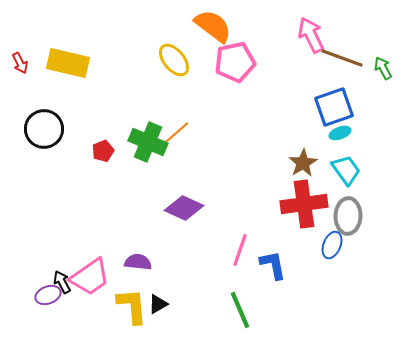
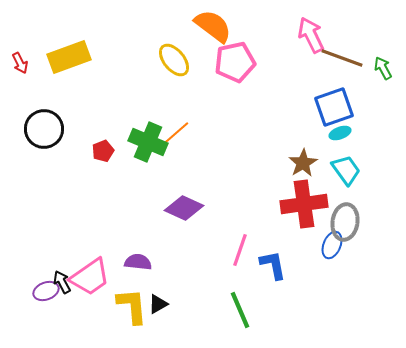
yellow rectangle: moved 1 px right, 6 px up; rotated 33 degrees counterclockwise
gray ellipse: moved 3 px left, 6 px down; rotated 6 degrees clockwise
purple ellipse: moved 2 px left, 4 px up
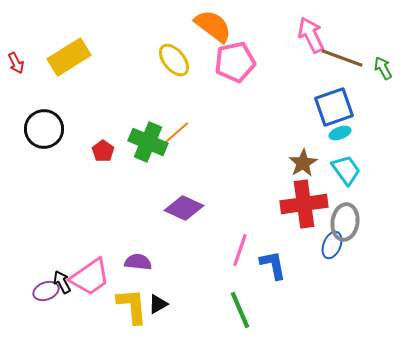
yellow rectangle: rotated 12 degrees counterclockwise
red arrow: moved 4 px left
red pentagon: rotated 15 degrees counterclockwise
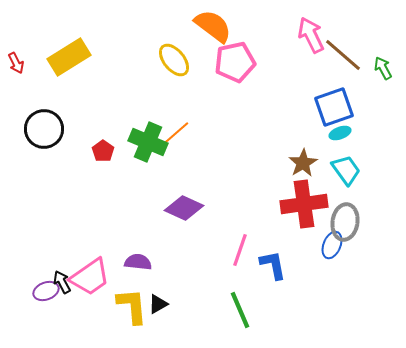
brown line: moved 1 px right, 3 px up; rotated 21 degrees clockwise
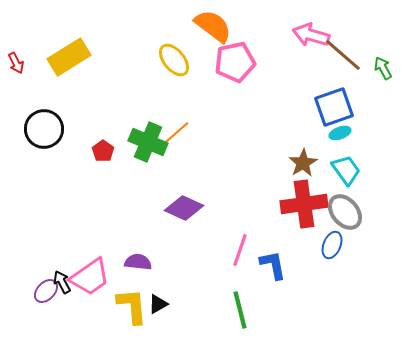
pink arrow: rotated 48 degrees counterclockwise
gray ellipse: moved 10 px up; rotated 48 degrees counterclockwise
purple ellipse: rotated 25 degrees counterclockwise
green line: rotated 9 degrees clockwise
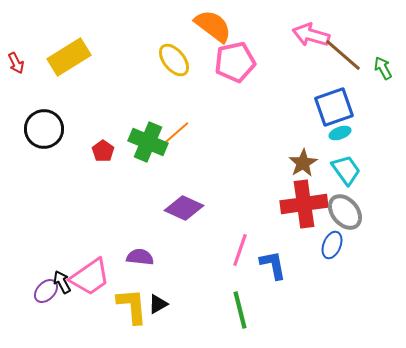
purple semicircle: moved 2 px right, 5 px up
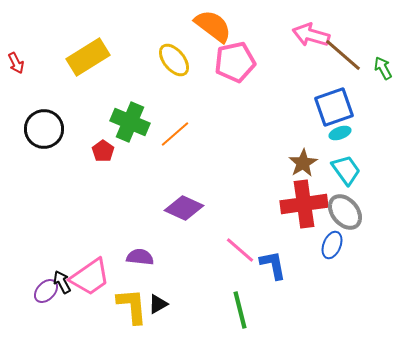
yellow rectangle: moved 19 px right
green cross: moved 18 px left, 20 px up
pink line: rotated 68 degrees counterclockwise
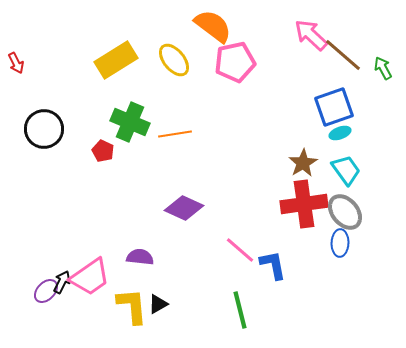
pink arrow: rotated 27 degrees clockwise
yellow rectangle: moved 28 px right, 3 px down
orange line: rotated 32 degrees clockwise
red pentagon: rotated 10 degrees counterclockwise
blue ellipse: moved 8 px right, 2 px up; rotated 20 degrees counterclockwise
black arrow: rotated 55 degrees clockwise
